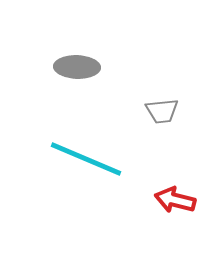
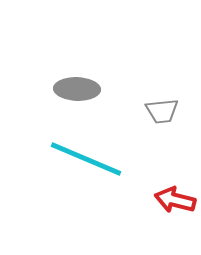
gray ellipse: moved 22 px down
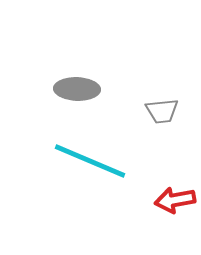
cyan line: moved 4 px right, 2 px down
red arrow: rotated 24 degrees counterclockwise
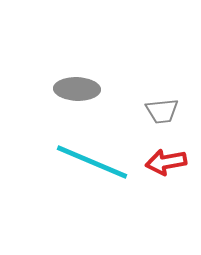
cyan line: moved 2 px right, 1 px down
red arrow: moved 9 px left, 38 px up
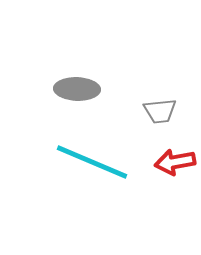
gray trapezoid: moved 2 px left
red arrow: moved 9 px right
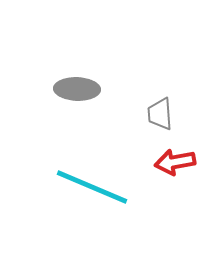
gray trapezoid: moved 3 px down; rotated 92 degrees clockwise
cyan line: moved 25 px down
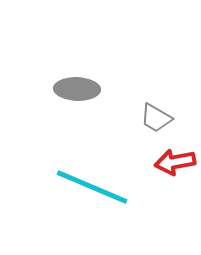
gray trapezoid: moved 4 px left, 4 px down; rotated 56 degrees counterclockwise
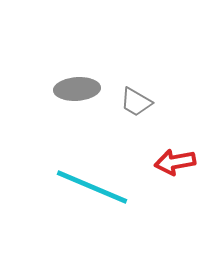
gray ellipse: rotated 6 degrees counterclockwise
gray trapezoid: moved 20 px left, 16 px up
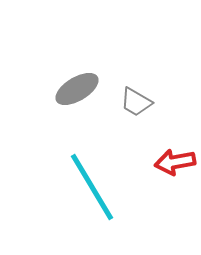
gray ellipse: rotated 27 degrees counterclockwise
cyan line: rotated 36 degrees clockwise
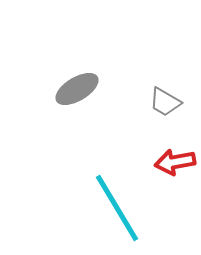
gray trapezoid: moved 29 px right
cyan line: moved 25 px right, 21 px down
